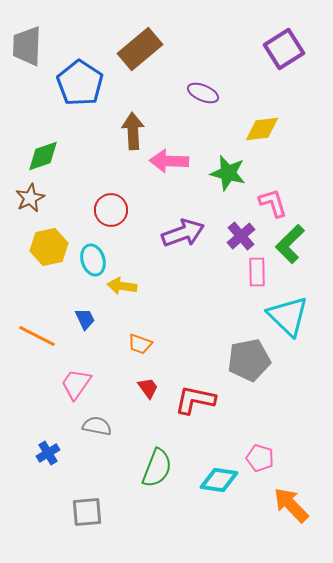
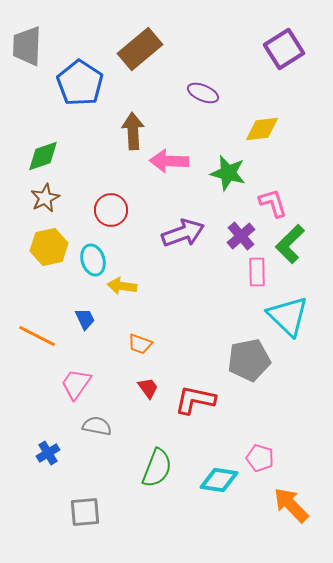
brown star: moved 15 px right
gray square: moved 2 px left
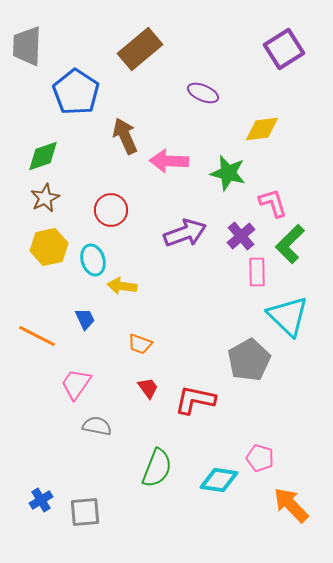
blue pentagon: moved 4 px left, 9 px down
brown arrow: moved 8 px left, 5 px down; rotated 21 degrees counterclockwise
purple arrow: moved 2 px right
gray pentagon: rotated 18 degrees counterclockwise
blue cross: moved 7 px left, 47 px down
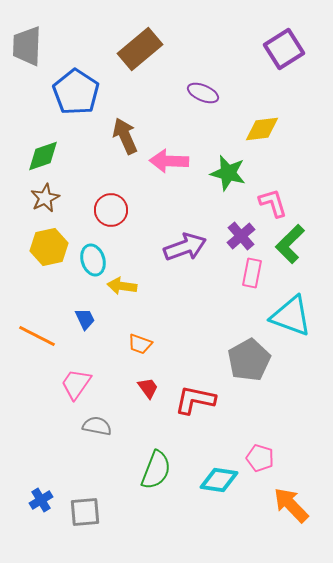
purple arrow: moved 14 px down
pink rectangle: moved 5 px left, 1 px down; rotated 12 degrees clockwise
cyan triangle: moved 3 px right; rotated 24 degrees counterclockwise
green semicircle: moved 1 px left, 2 px down
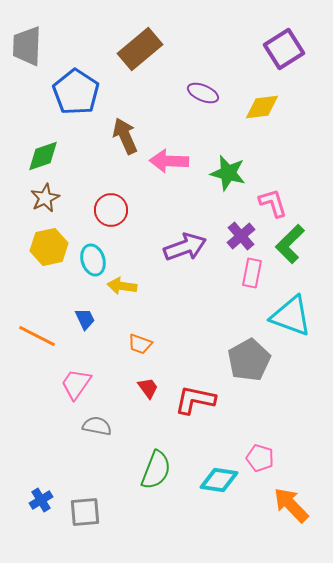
yellow diamond: moved 22 px up
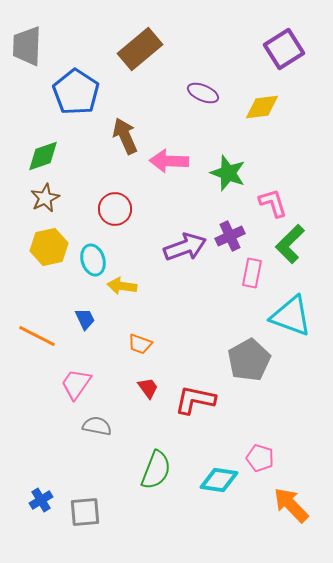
green star: rotated 6 degrees clockwise
red circle: moved 4 px right, 1 px up
purple cross: moved 11 px left; rotated 16 degrees clockwise
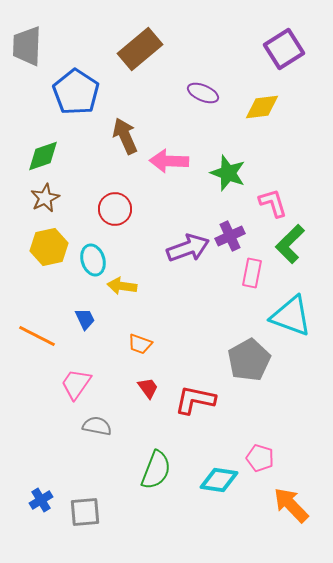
purple arrow: moved 3 px right, 1 px down
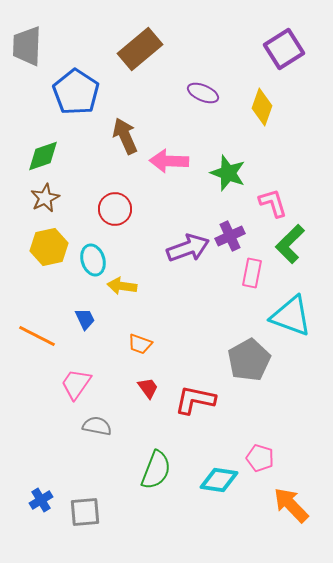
yellow diamond: rotated 63 degrees counterclockwise
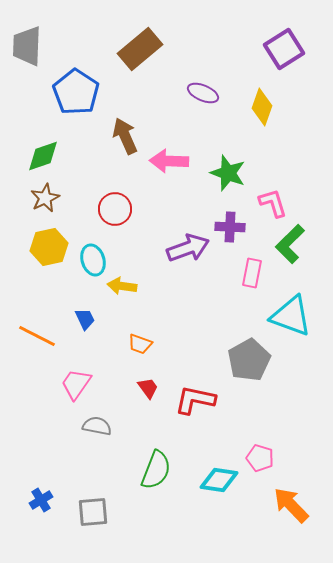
purple cross: moved 9 px up; rotated 28 degrees clockwise
gray square: moved 8 px right
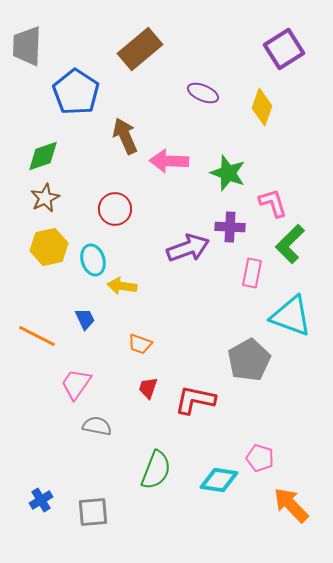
red trapezoid: rotated 125 degrees counterclockwise
